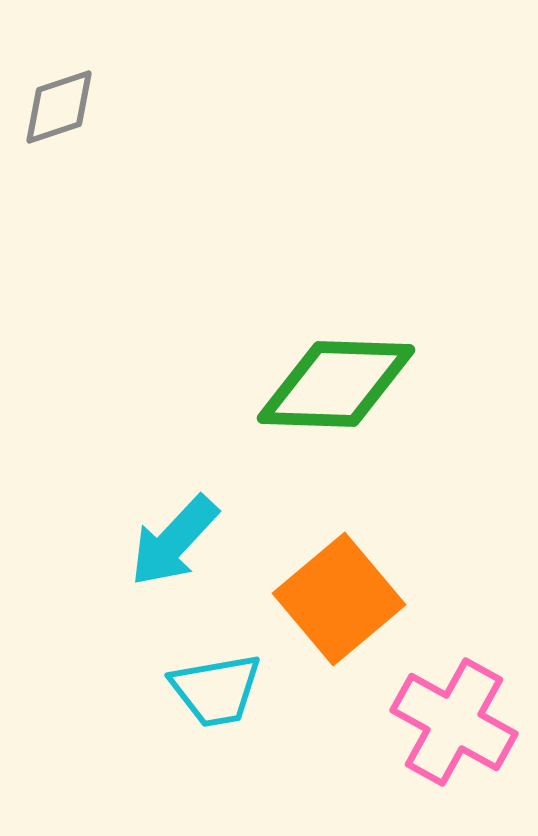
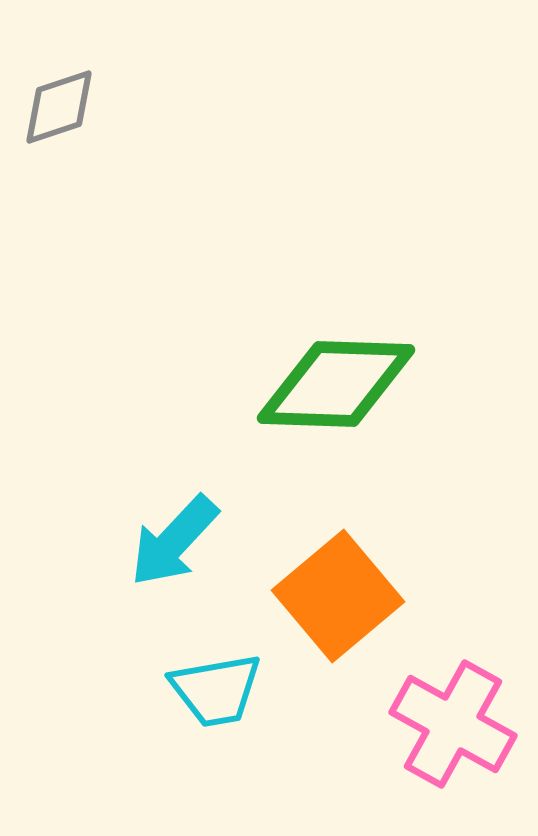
orange square: moved 1 px left, 3 px up
pink cross: moved 1 px left, 2 px down
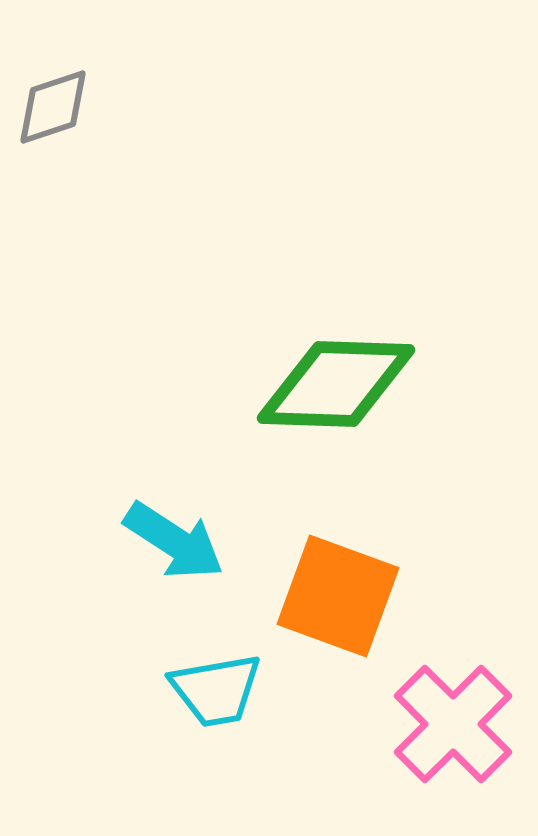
gray diamond: moved 6 px left
cyan arrow: rotated 100 degrees counterclockwise
orange square: rotated 30 degrees counterclockwise
pink cross: rotated 16 degrees clockwise
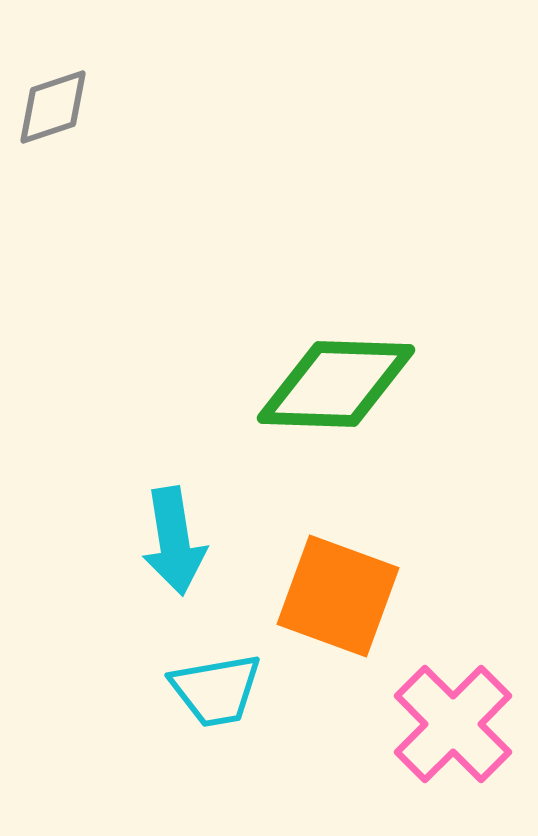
cyan arrow: rotated 48 degrees clockwise
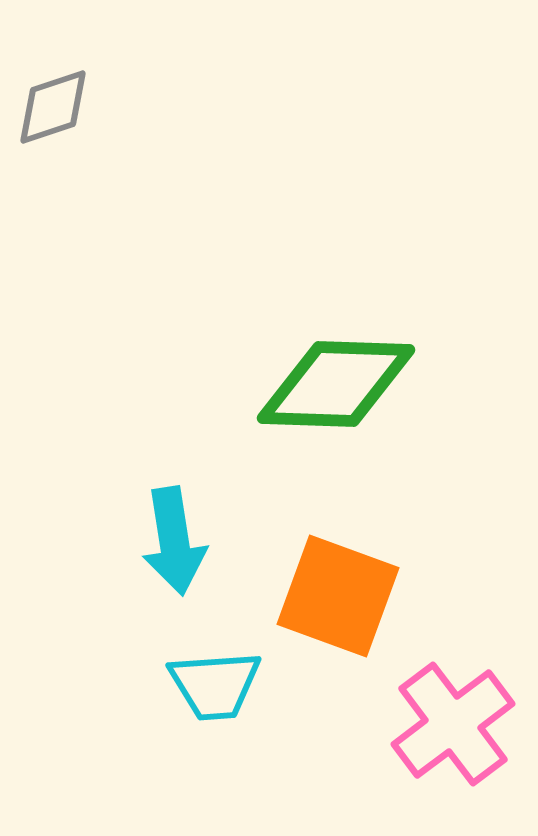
cyan trapezoid: moved 1 px left, 5 px up; rotated 6 degrees clockwise
pink cross: rotated 8 degrees clockwise
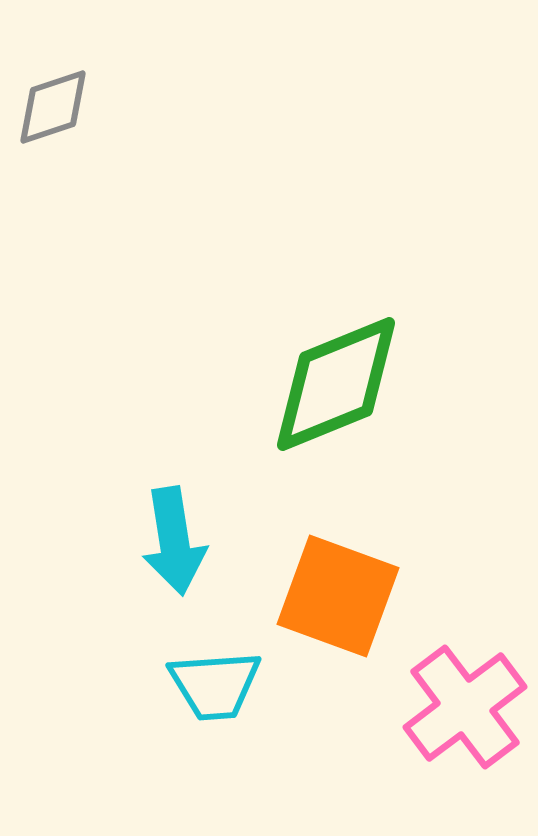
green diamond: rotated 24 degrees counterclockwise
pink cross: moved 12 px right, 17 px up
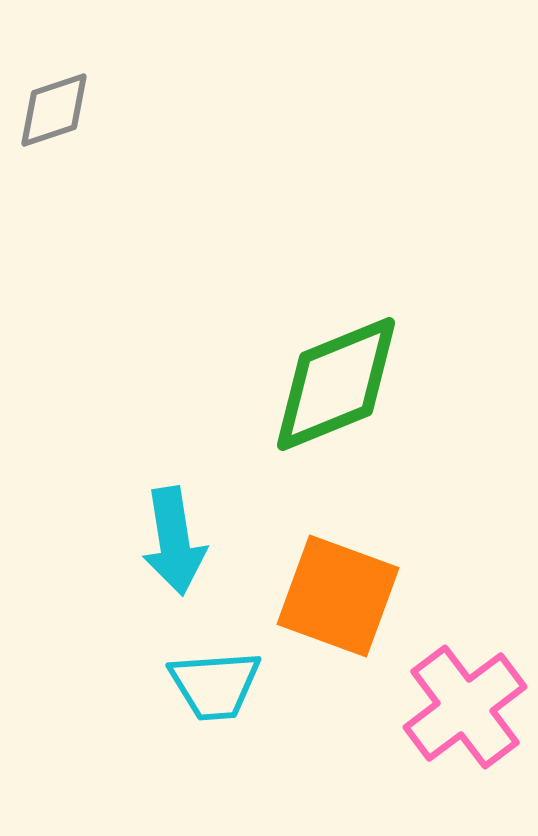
gray diamond: moved 1 px right, 3 px down
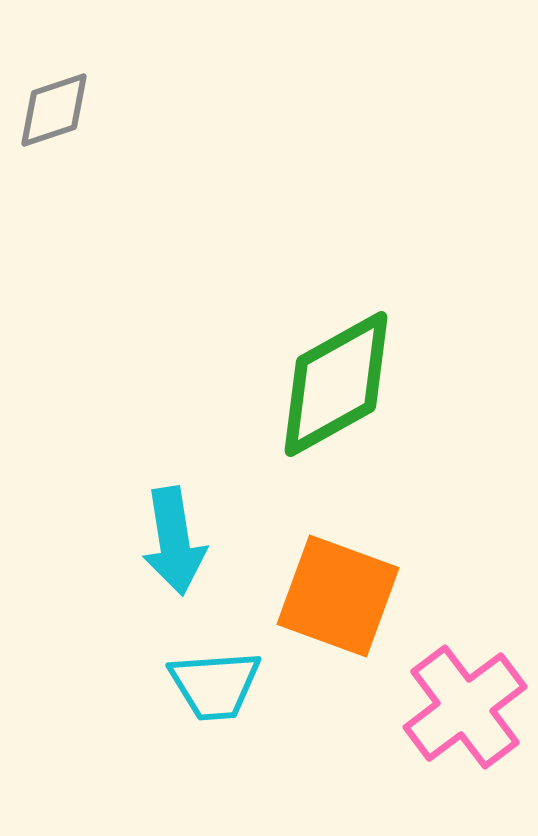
green diamond: rotated 7 degrees counterclockwise
